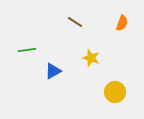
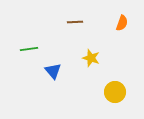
brown line: rotated 35 degrees counterclockwise
green line: moved 2 px right, 1 px up
blue triangle: rotated 42 degrees counterclockwise
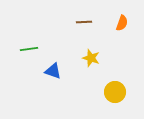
brown line: moved 9 px right
blue triangle: rotated 30 degrees counterclockwise
